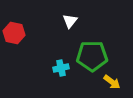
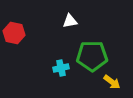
white triangle: rotated 42 degrees clockwise
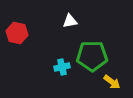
red hexagon: moved 3 px right
cyan cross: moved 1 px right, 1 px up
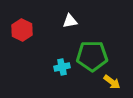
red hexagon: moved 5 px right, 3 px up; rotated 15 degrees clockwise
